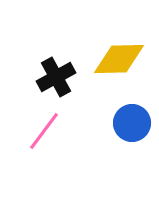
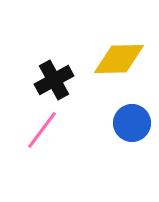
black cross: moved 2 px left, 3 px down
pink line: moved 2 px left, 1 px up
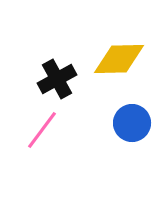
black cross: moved 3 px right, 1 px up
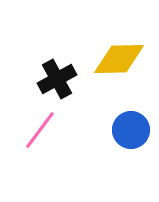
blue circle: moved 1 px left, 7 px down
pink line: moved 2 px left
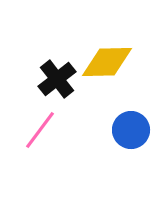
yellow diamond: moved 12 px left, 3 px down
black cross: rotated 9 degrees counterclockwise
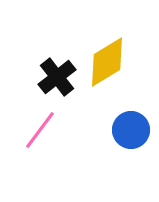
yellow diamond: rotated 30 degrees counterclockwise
black cross: moved 2 px up
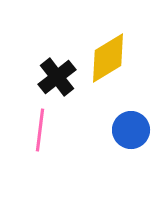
yellow diamond: moved 1 px right, 4 px up
pink line: rotated 30 degrees counterclockwise
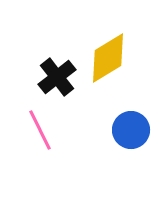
pink line: rotated 33 degrees counterclockwise
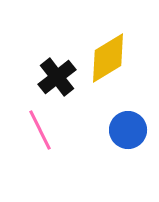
blue circle: moved 3 px left
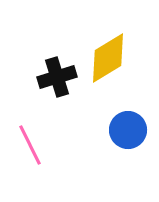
black cross: rotated 21 degrees clockwise
pink line: moved 10 px left, 15 px down
